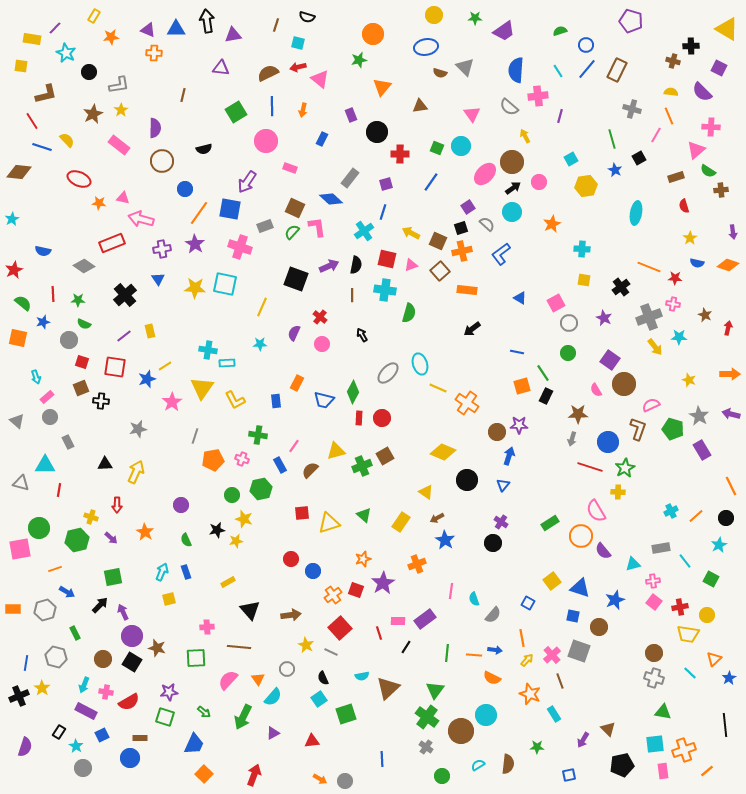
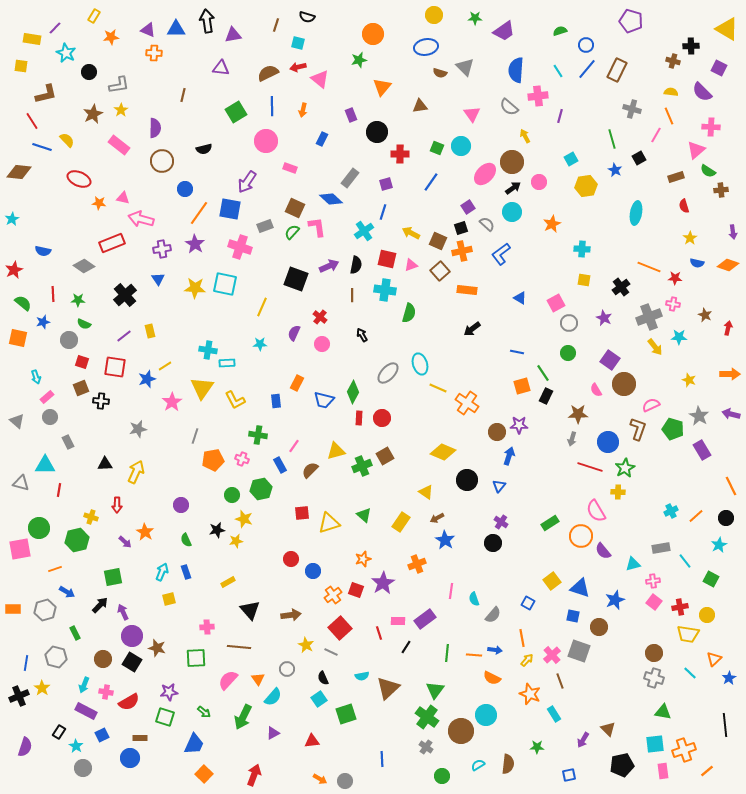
blue triangle at (503, 485): moved 4 px left, 1 px down
purple arrow at (111, 538): moved 14 px right, 4 px down
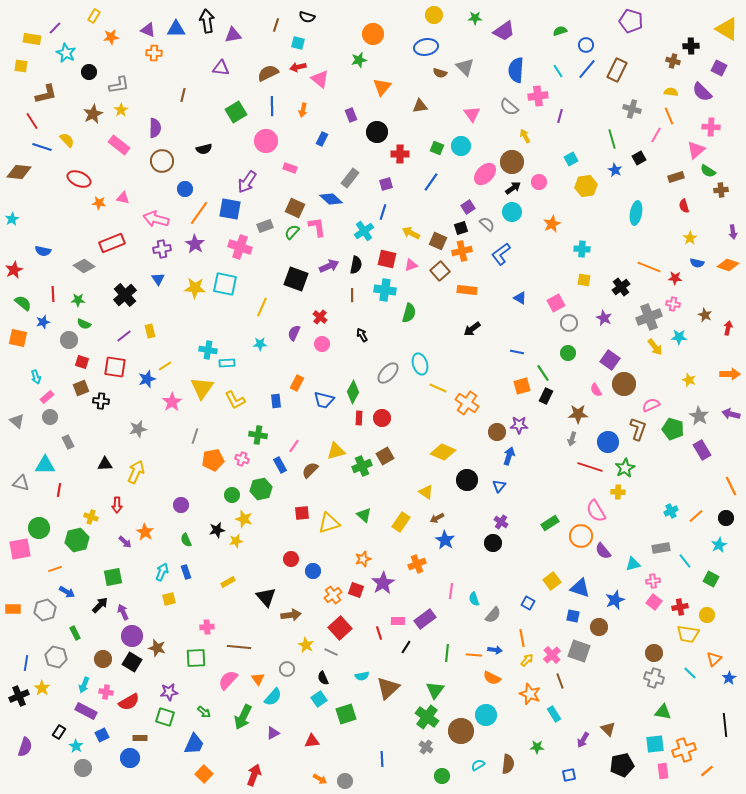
pink arrow at (141, 219): moved 15 px right
black triangle at (250, 610): moved 16 px right, 13 px up
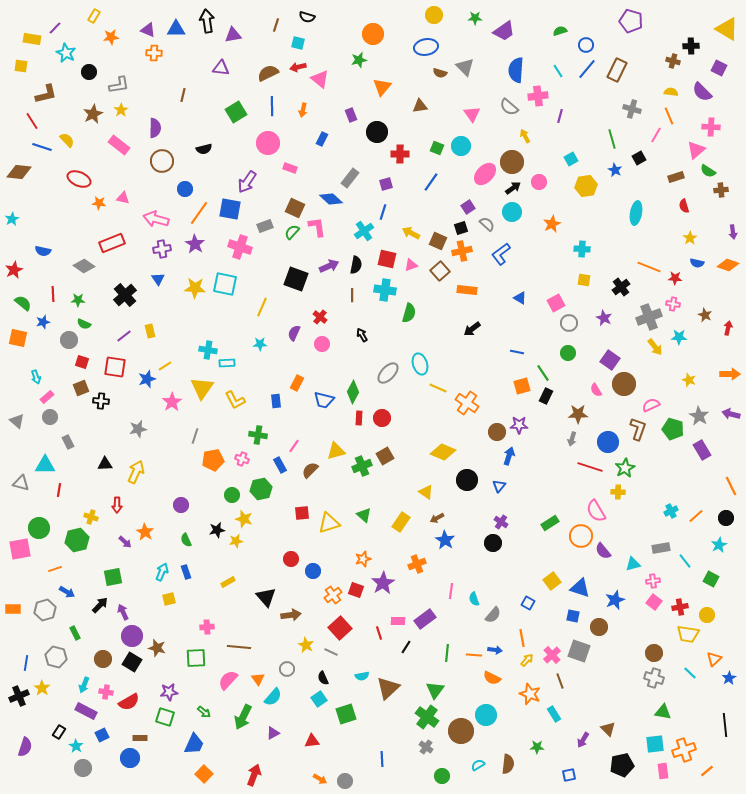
pink circle at (266, 141): moved 2 px right, 2 px down
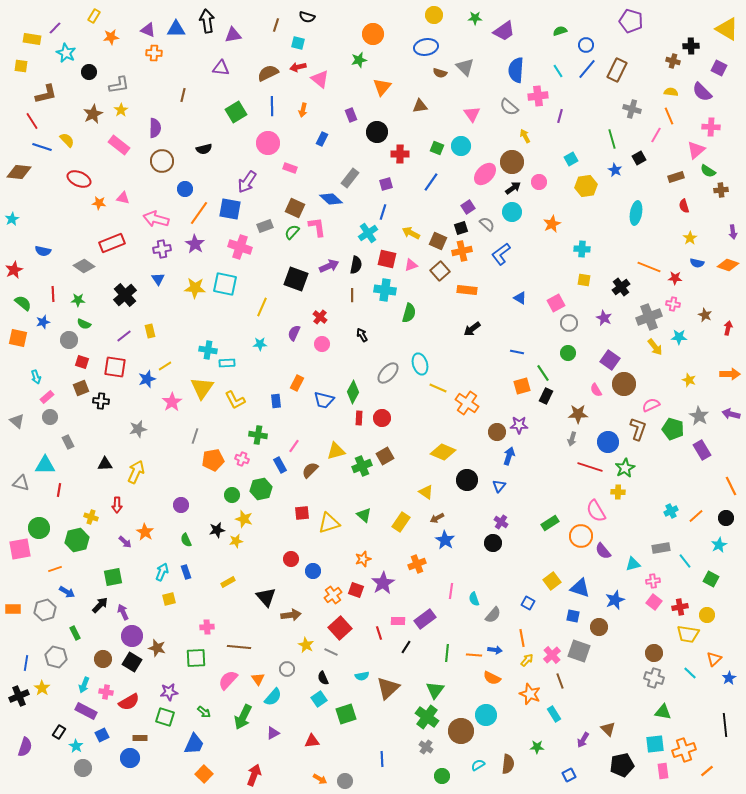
cyan cross at (364, 231): moved 4 px right, 2 px down
blue square at (569, 775): rotated 16 degrees counterclockwise
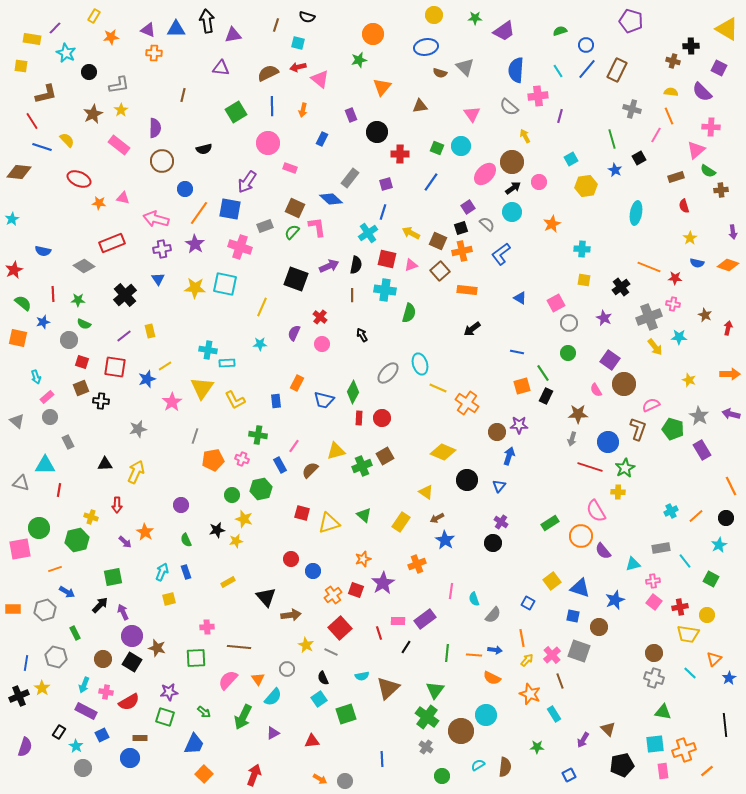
red square at (302, 513): rotated 21 degrees clockwise
brown semicircle at (508, 764): moved 3 px left, 3 px down
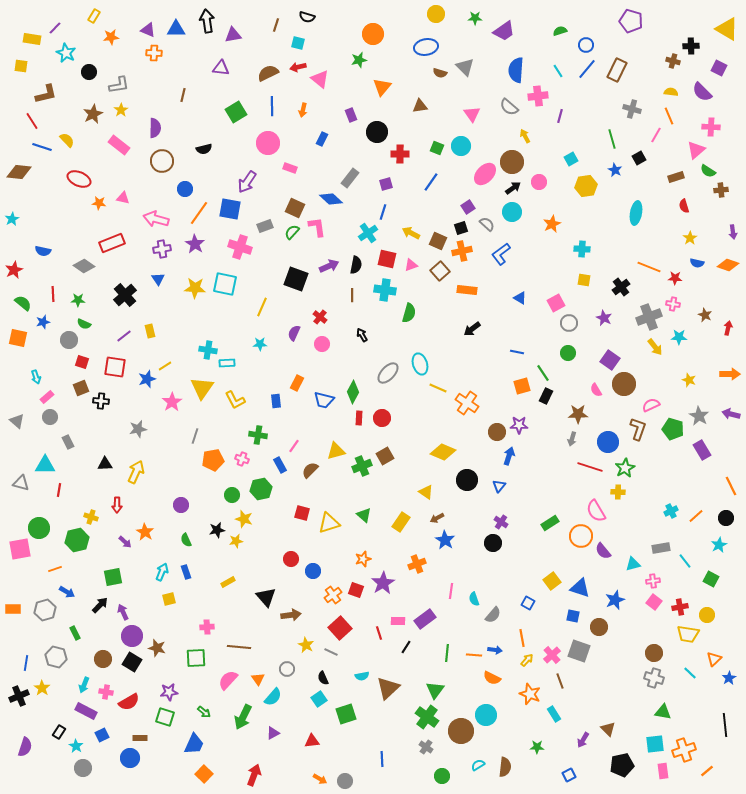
yellow circle at (434, 15): moved 2 px right, 1 px up
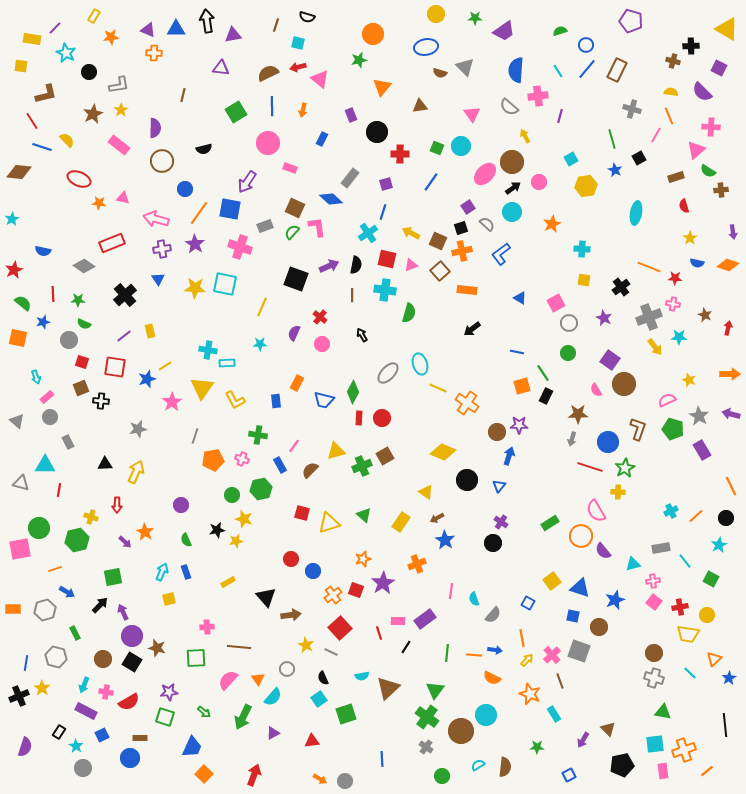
pink semicircle at (651, 405): moved 16 px right, 5 px up
blue trapezoid at (194, 744): moved 2 px left, 3 px down
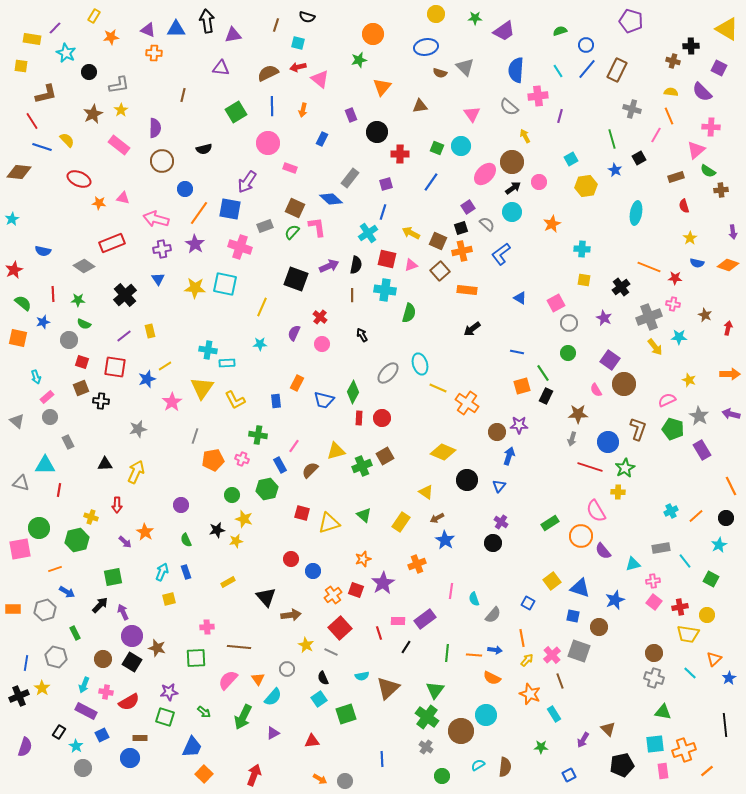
green hexagon at (261, 489): moved 6 px right
green star at (537, 747): moved 4 px right
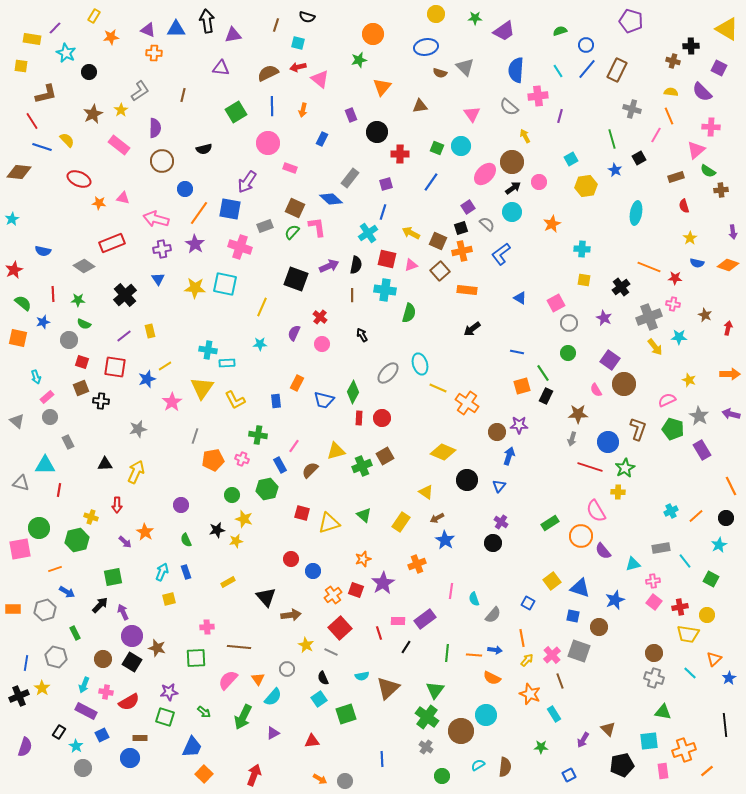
gray L-shape at (119, 85): moved 21 px right, 6 px down; rotated 25 degrees counterclockwise
cyan square at (655, 744): moved 6 px left, 3 px up
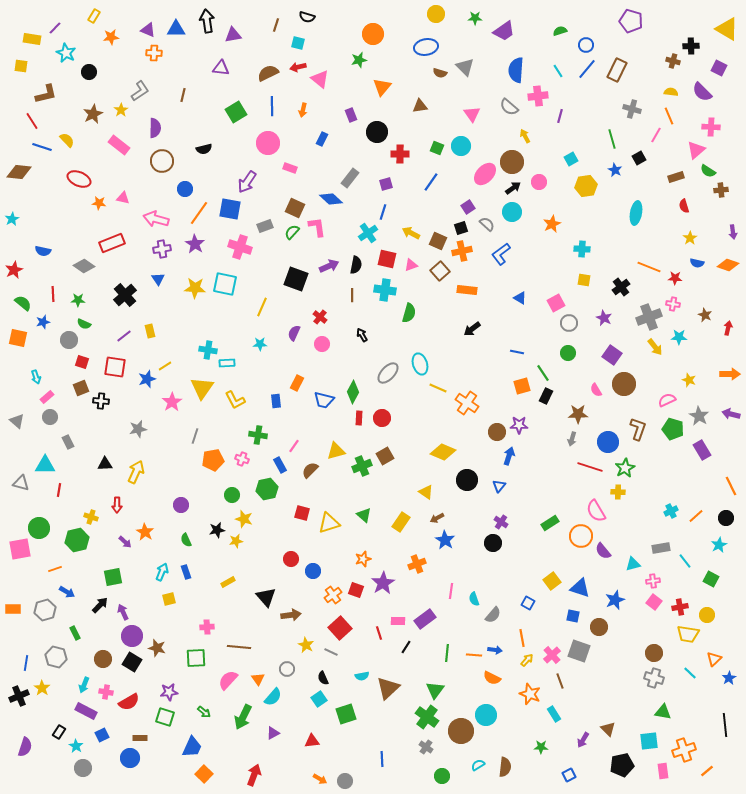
purple square at (610, 360): moved 2 px right, 5 px up
